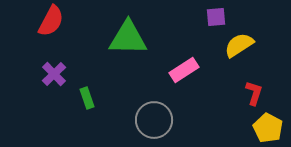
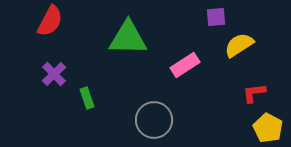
red semicircle: moved 1 px left
pink rectangle: moved 1 px right, 5 px up
red L-shape: rotated 115 degrees counterclockwise
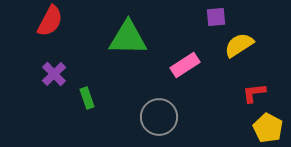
gray circle: moved 5 px right, 3 px up
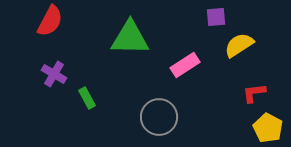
green triangle: moved 2 px right
purple cross: rotated 15 degrees counterclockwise
green rectangle: rotated 10 degrees counterclockwise
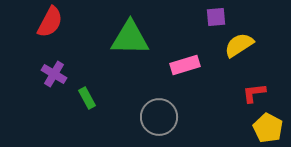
red semicircle: moved 1 px down
pink rectangle: rotated 16 degrees clockwise
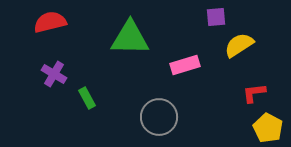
red semicircle: rotated 132 degrees counterclockwise
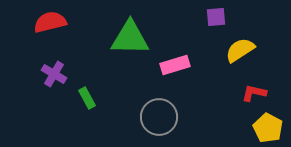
yellow semicircle: moved 1 px right, 5 px down
pink rectangle: moved 10 px left
red L-shape: rotated 20 degrees clockwise
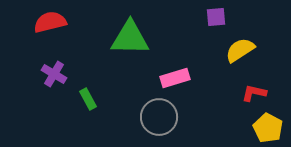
pink rectangle: moved 13 px down
green rectangle: moved 1 px right, 1 px down
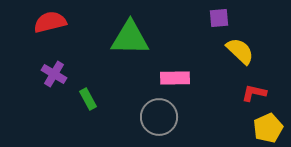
purple square: moved 3 px right, 1 px down
yellow semicircle: moved 1 px down; rotated 76 degrees clockwise
pink rectangle: rotated 16 degrees clockwise
yellow pentagon: rotated 20 degrees clockwise
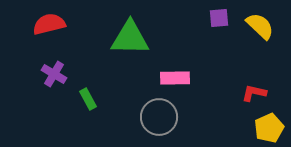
red semicircle: moved 1 px left, 2 px down
yellow semicircle: moved 20 px right, 25 px up
yellow pentagon: moved 1 px right
